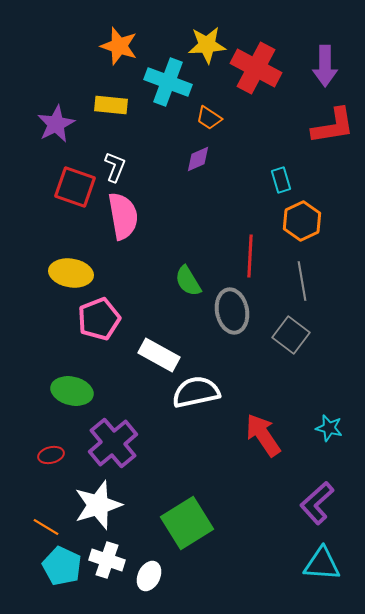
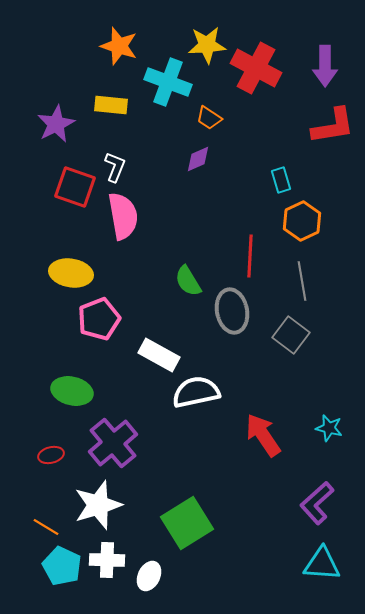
white cross: rotated 16 degrees counterclockwise
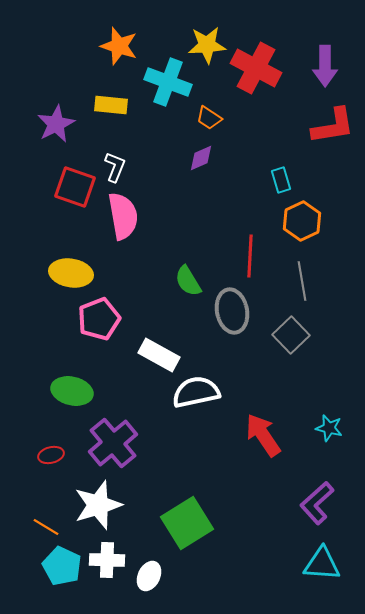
purple diamond: moved 3 px right, 1 px up
gray square: rotated 9 degrees clockwise
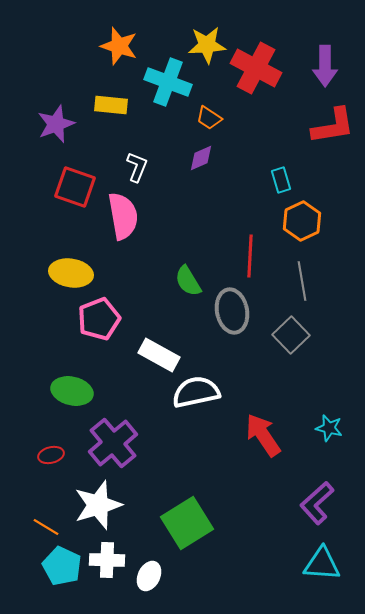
purple star: rotated 6 degrees clockwise
white L-shape: moved 22 px right
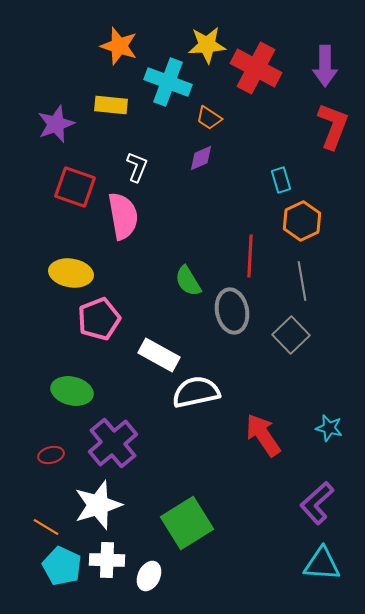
red L-shape: rotated 60 degrees counterclockwise
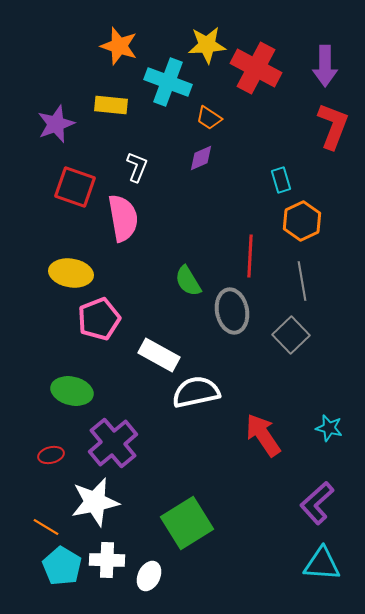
pink semicircle: moved 2 px down
white star: moved 3 px left, 3 px up; rotated 6 degrees clockwise
cyan pentagon: rotated 6 degrees clockwise
